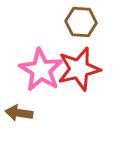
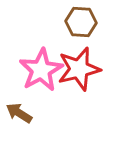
pink star: rotated 12 degrees clockwise
brown arrow: rotated 24 degrees clockwise
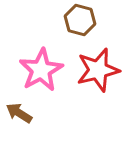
brown hexagon: moved 1 px left, 2 px up; rotated 12 degrees clockwise
red star: moved 19 px right, 1 px down
